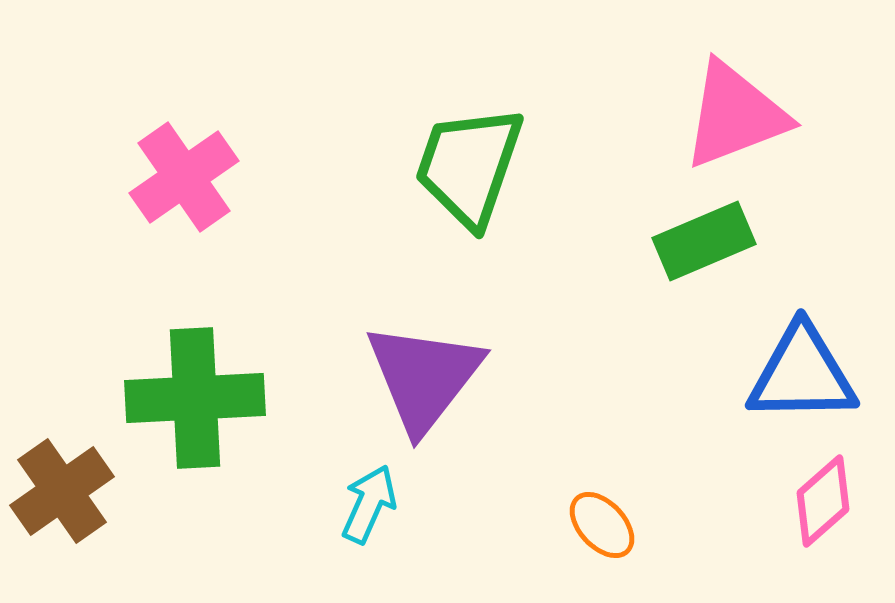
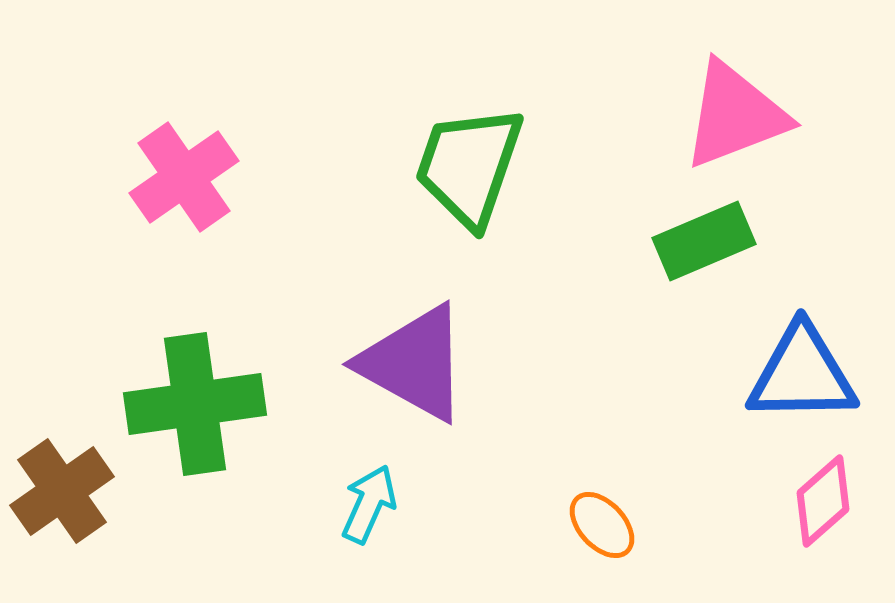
purple triangle: moved 10 px left, 14 px up; rotated 39 degrees counterclockwise
green cross: moved 6 px down; rotated 5 degrees counterclockwise
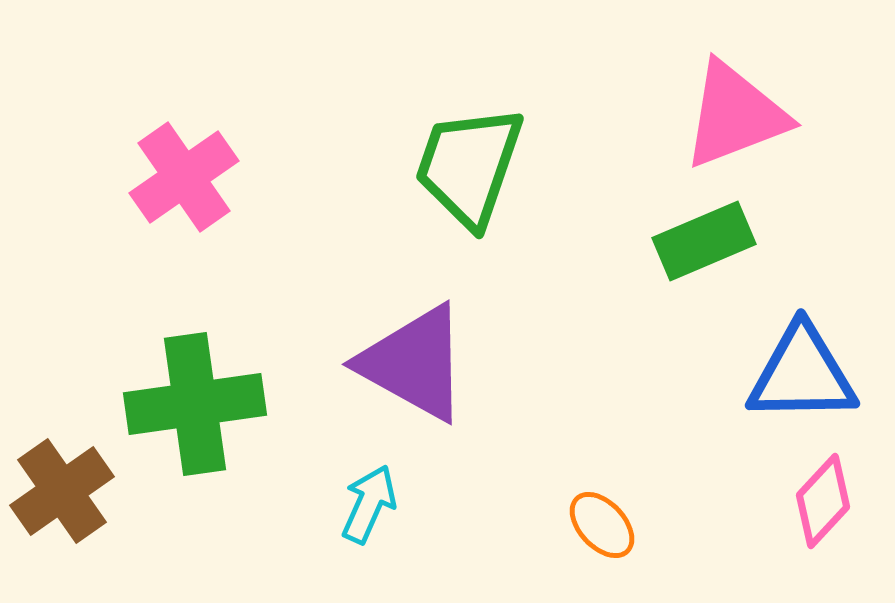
pink diamond: rotated 6 degrees counterclockwise
